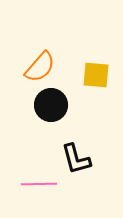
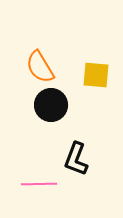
orange semicircle: rotated 108 degrees clockwise
black L-shape: rotated 36 degrees clockwise
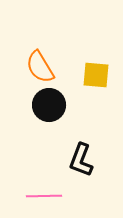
black circle: moved 2 px left
black L-shape: moved 5 px right, 1 px down
pink line: moved 5 px right, 12 px down
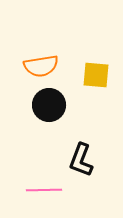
orange semicircle: moved 1 px right, 1 px up; rotated 68 degrees counterclockwise
pink line: moved 6 px up
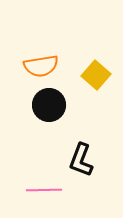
yellow square: rotated 36 degrees clockwise
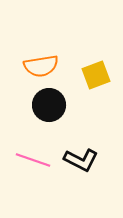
yellow square: rotated 28 degrees clockwise
black L-shape: rotated 84 degrees counterclockwise
pink line: moved 11 px left, 30 px up; rotated 20 degrees clockwise
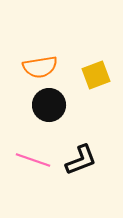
orange semicircle: moved 1 px left, 1 px down
black L-shape: rotated 48 degrees counterclockwise
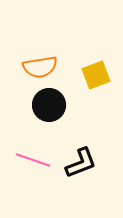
black L-shape: moved 3 px down
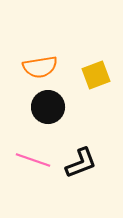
black circle: moved 1 px left, 2 px down
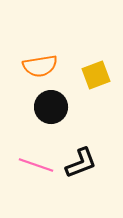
orange semicircle: moved 1 px up
black circle: moved 3 px right
pink line: moved 3 px right, 5 px down
